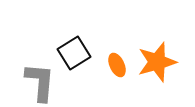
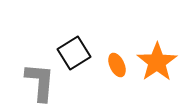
orange star: rotated 18 degrees counterclockwise
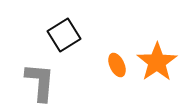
black square: moved 10 px left, 18 px up
